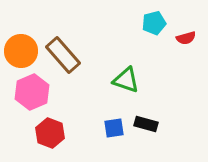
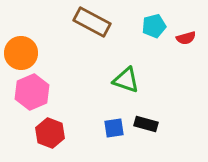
cyan pentagon: moved 3 px down
orange circle: moved 2 px down
brown rectangle: moved 29 px right, 33 px up; rotated 21 degrees counterclockwise
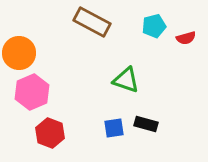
orange circle: moved 2 px left
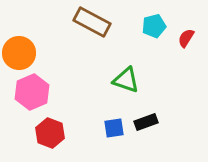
red semicircle: rotated 138 degrees clockwise
black rectangle: moved 2 px up; rotated 35 degrees counterclockwise
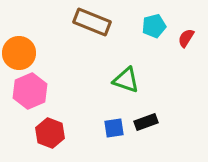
brown rectangle: rotated 6 degrees counterclockwise
pink hexagon: moved 2 px left, 1 px up
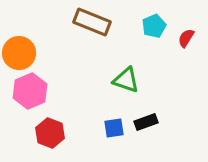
cyan pentagon: rotated 10 degrees counterclockwise
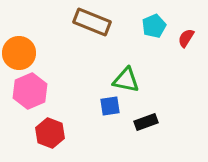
green triangle: rotated 8 degrees counterclockwise
blue square: moved 4 px left, 22 px up
